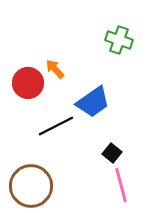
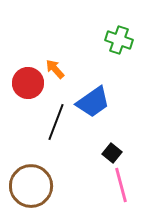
black line: moved 4 px up; rotated 42 degrees counterclockwise
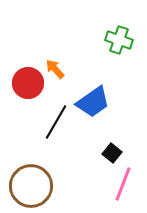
black line: rotated 9 degrees clockwise
pink line: moved 2 px right, 1 px up; rotated 36 degrees clockwise
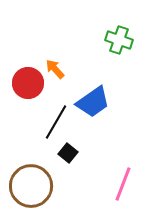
black square: moved 44 px left
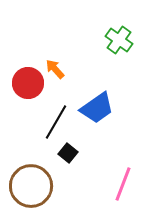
green cross: rotated 16 degrees clockwise
blue trapezoid: moved 4 px right, 6 px down
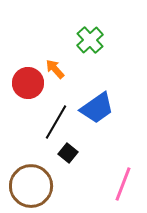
green cross: moved 29 px left; rotated 12 degrees clockwise
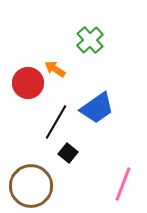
orange arrow: rotated 15 degrees counterclockwise
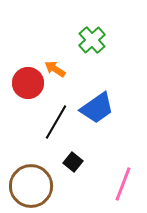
green cross: moved 2 px right
black square: moved 5 px right, 9 px down
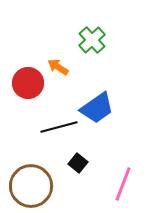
orange arrow: moved 3 px right, 2 px up
black line: moved 3 px right, 5 px down; rotated 45 degrees clockwise
black square: moved 5 px right, 1 px down
